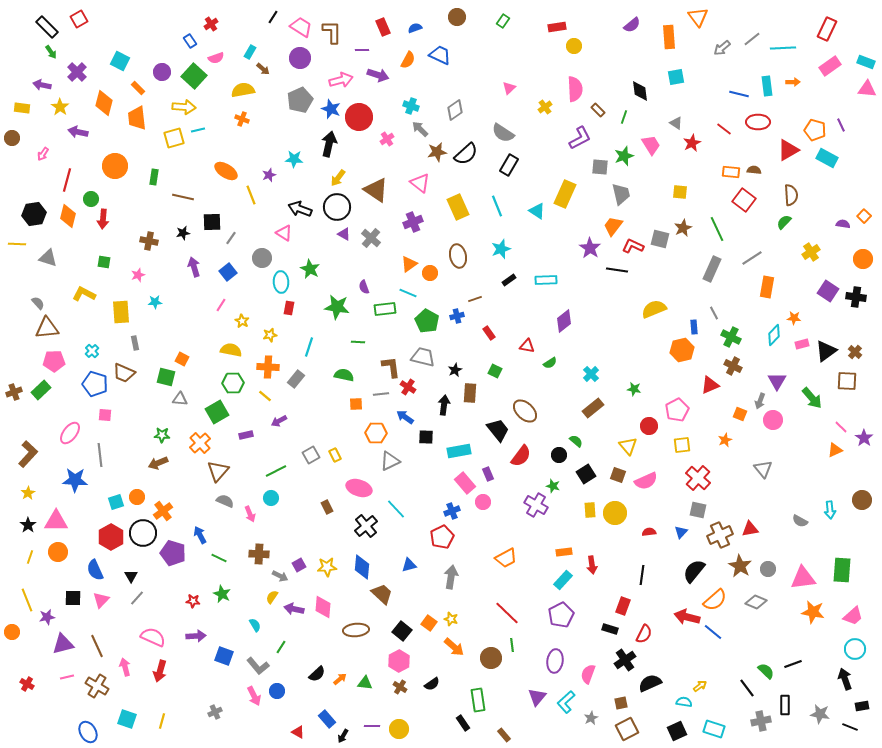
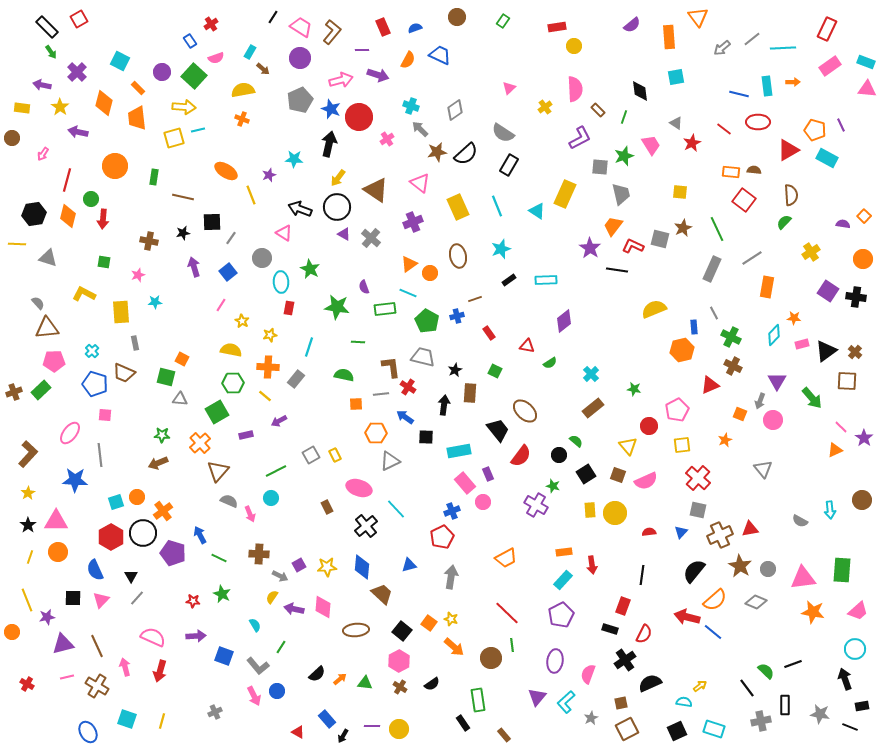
brown L-shape at (332, 32): rotated 40 degrees clockwise
gray semicircle at (225, 501): moved 4 px right
pink trapezoid at (853, 616): moved 5 px right, 5 px up
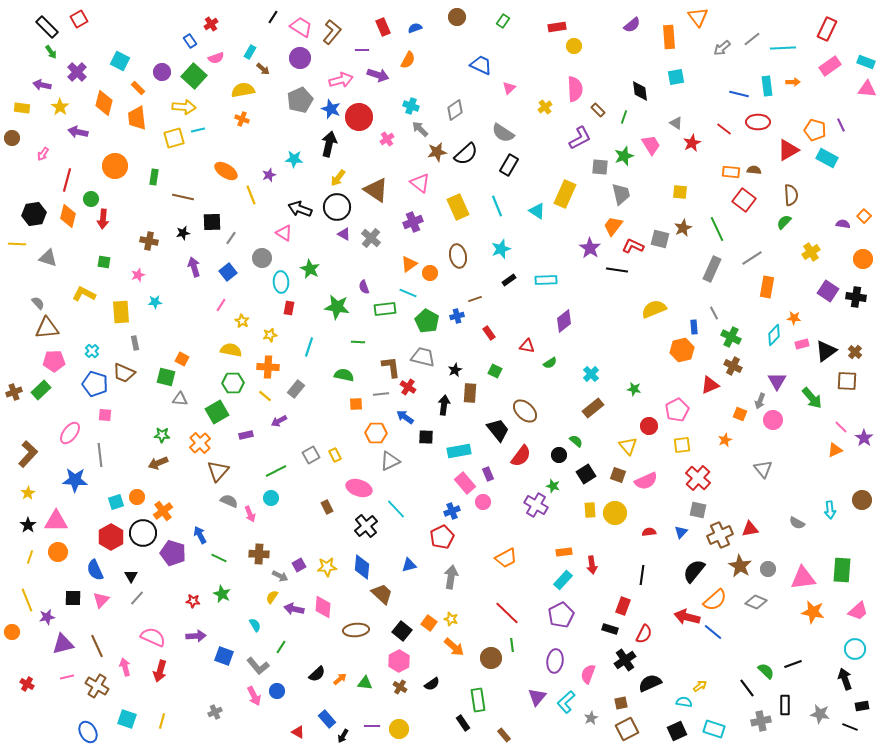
blue trapezoid at (440, 55): moved 41 px right, 10 px down
gray rectangle at (296, 379): moved 10 px down
gray semicircle at (800, 521): moved 3 px left, 2 px down
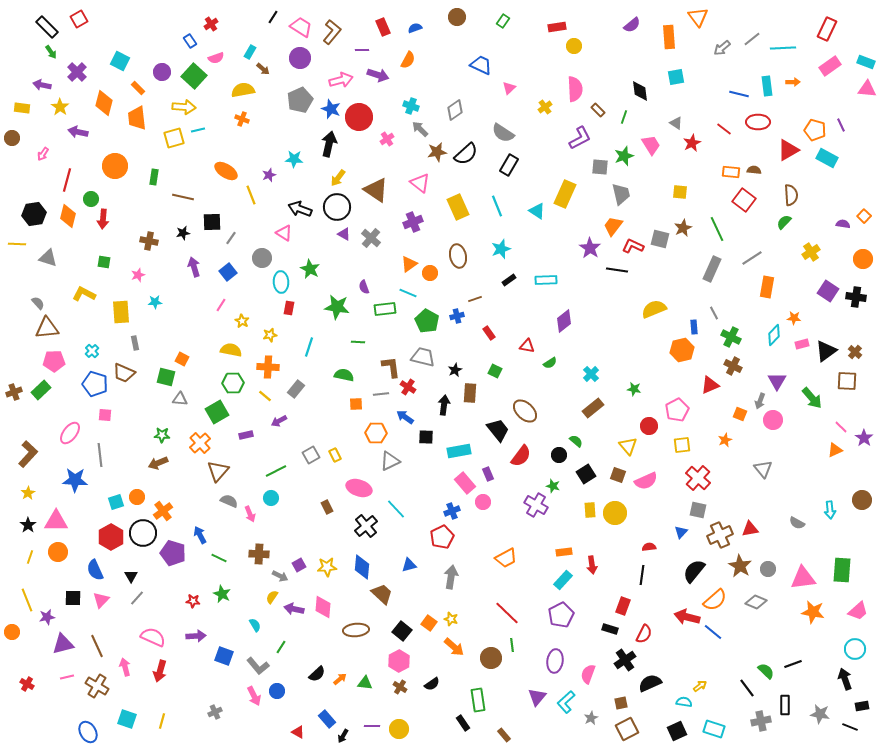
red semicircle at (649, 532): moved 15 px down
